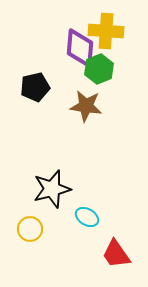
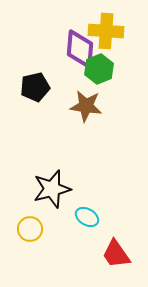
purple diamond: moved 1 px down
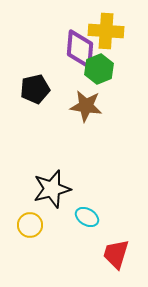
black pentagon: moved 2 px down
yellow circle: moved 4 px up
red trapezoid: rotated 52 degrees clockwise
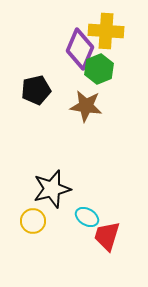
purple diamond: rotated 18 degrees clockwise
black pentagon: moved 1 px right, 1 px down
yellow circle: moved 3 px right, 4 px up
red trapezoid: moved 9 px left, 18 px up
